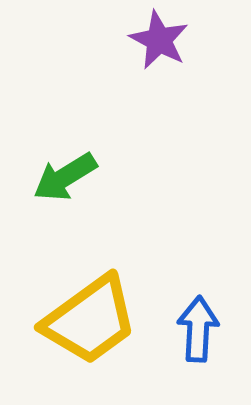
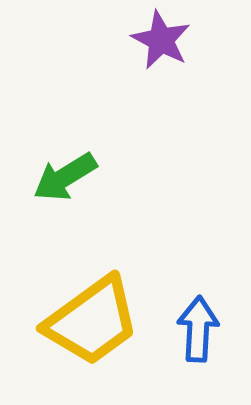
purple star: moved 2 px right
yellow trapezoid: moved 2 px right, 1 px down
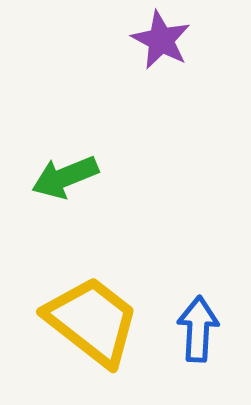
green arrow: rotated 10 degrees clockwise
yellow trapezoid: rotated 106 degrees counterclockwise
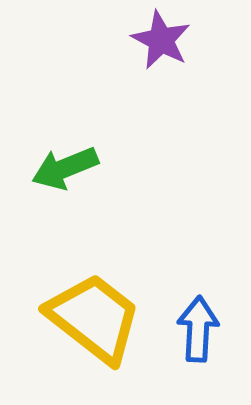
green arrow: moved 9 px up
yellow trapezoid: moved 2 px right, 3 px up
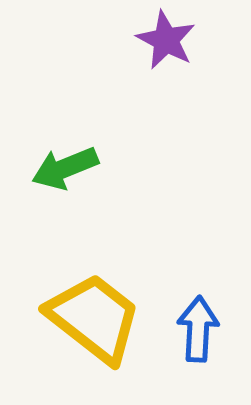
purple star: moved 5 px right
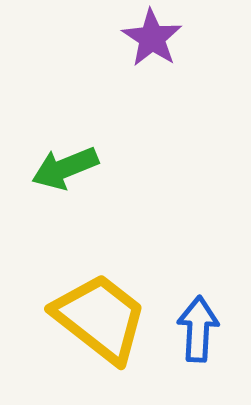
purple star: moved 14 px left, 2 px up; rotated 6 degrees clockwise
yellow trapezoid: moved 6 px right
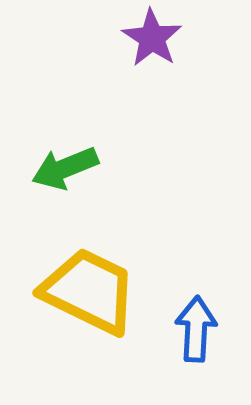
yellow trapezoid: moved 11 px left, 27 px up; rotated 12 degrees counterclockwise
blue arrow: moved 2 px left
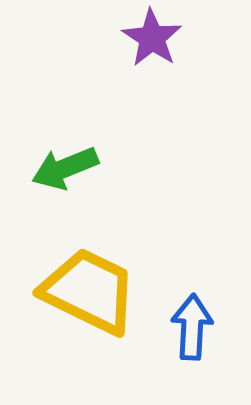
blue arrow: moved 4 px left, 2 px up
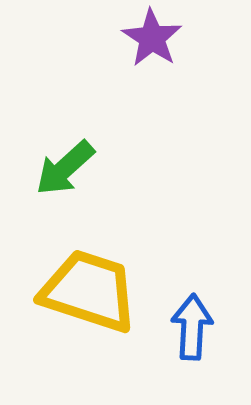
green arrow: rotated 20 degrees counterclockwise
yellow trapezoid: rotated 8 degrees counterclockwise
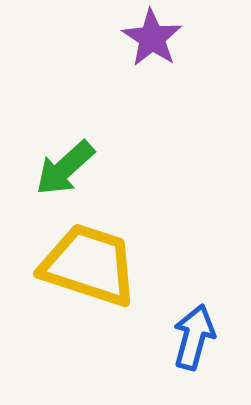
yellow trapezoid: moved 26 px up
blue arrow: moved 2 px right, 10 px down; rotated 12 degrees clockwise
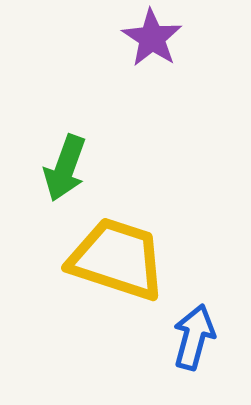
green arrow: rotated 28 degrees counterclockwise
yellow trapezoid: moved 28 px right, 6 px up
